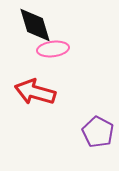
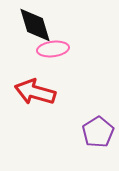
purple pentagon: rotated 12 degrees clockwise
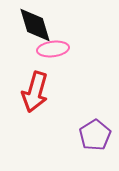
red arrow: rotated 90 degrees counterclockwise
purple pentagon: moved 3 px left, 3 px down
